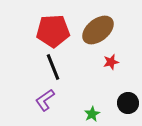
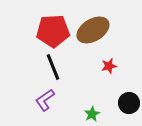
brown ellipse: moved 5 px left; rotated 8 degrees clockwise
red star: moved 2 px left, 4 px down
black circle: moved 1 px right
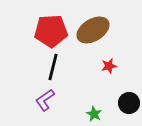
red pentagon: moved 2 px left
black line: rotated 36 degrees clockwise
green star: moved 2 px right; rotated 14 degrees counterclockwise
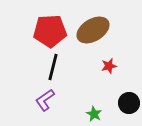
red pentagon: moved 1 px left
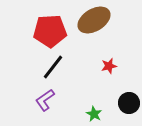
brown ellipse: moved 1 px right, 10 px up
black line: rotated 24 degrees clockwise
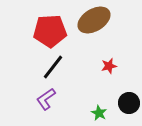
purple L-shape: moved 1 px right, 1 px up
green star: moved 5 px right, 1 px up
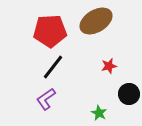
brown ellipse: moved 2 px right, 1 px down
black circle: moved 9 px up
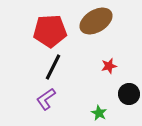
black line: rotated 12 degrees counterclockwise
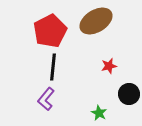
red pentagon: rotated 24 degrees counterclockwise
black line: rotated 20 degrees counterclockwise
purple L-shape: rotated 15 degrees counterclockwise
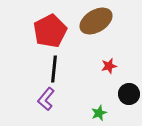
black line: moved 1 px right, 2 px down
green star: rotated 21 degrees clockwise
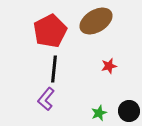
black circle: moved 17 px down
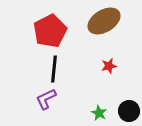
brown ellipse: moved 8 px right
purple L-shape: rotated 25 degrees clockwise
green star: rotated 21 degrees counterclockwise
